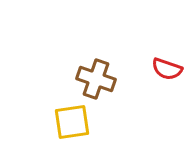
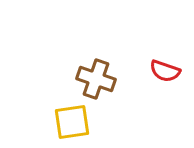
red semicircle: moved 2 px left, 2 px down
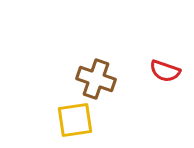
yellow square: moved 3 px right, 2 px up
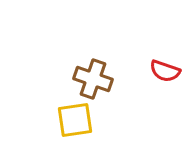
brown cross: moved 3 px left
